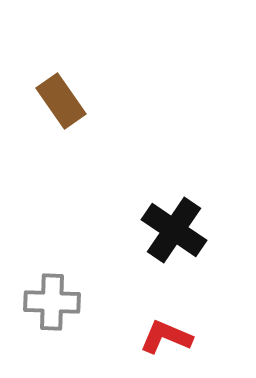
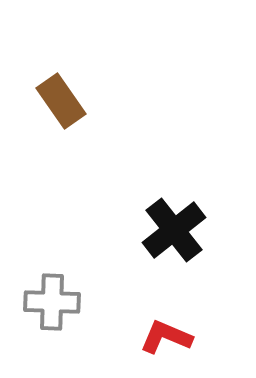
black cross: rotated 18 degrees clockwise
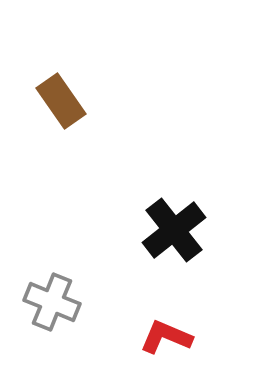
gray cross: rotated 20 degrees clockwise
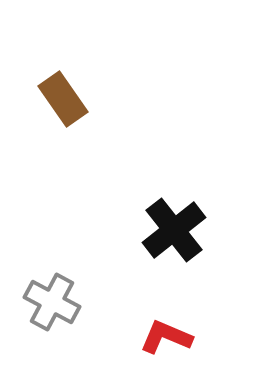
brown rectangle: moved 2 px right, 2 px up
gray cross: rotated 6 degrees clockwise
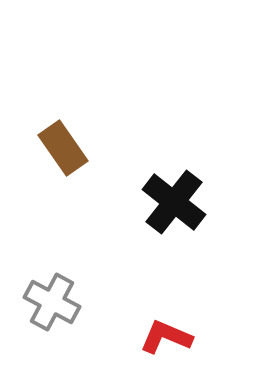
brown rectangle: moved 49 px down
black cross: moved 28 px up; rotated 14 degrees counterclockwise
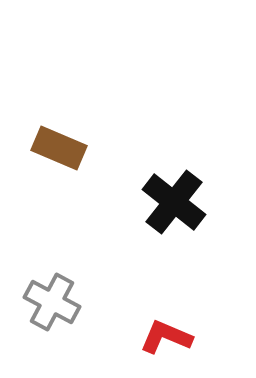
brown rectangle: moved 4 px left; rotated 32 degrees counterclockwise
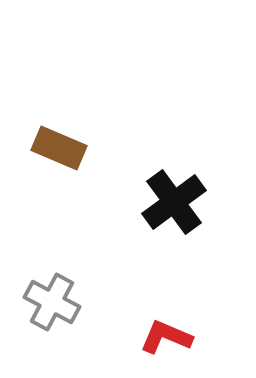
black cross: rotated 16 degrees clockwise
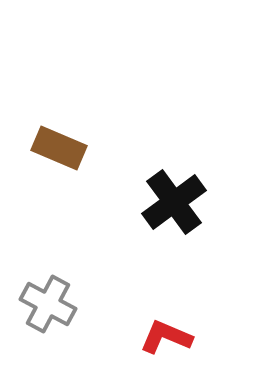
gray cross: moved 4 px left, 2 px down
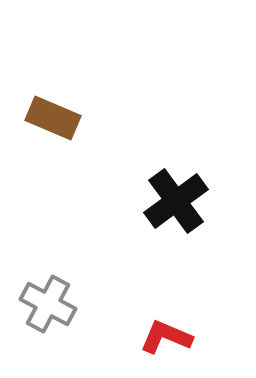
brown rectangle: moved 6 px left, 30 px up
black cross: moved 2 px right, 1 px up
